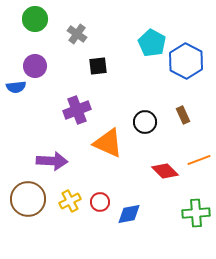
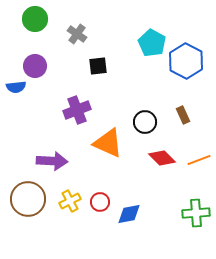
red diamond: moved 3 px left, 13 px up
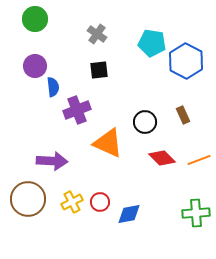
gray cross: moved 20 px right
cyan pentagon: rotated 20 degrees counterclockwise
black square: moved 1 px right, 4 px down
blue semicircle: moved 37 px right; rotated 90 degrees counterclockwise
yellow cross: moved 2 px right, 1 px down
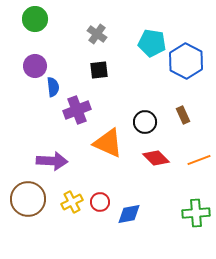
red diamond: moved 6 px left
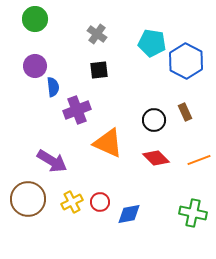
brown rectangle: moved 2 px right, 3 px up
black circle: moved 9 px right, 2 px up
purple arrow: rotated 28 degrees clockwise
green cross: moved 3 px left; rotated 16 degrees clockwise
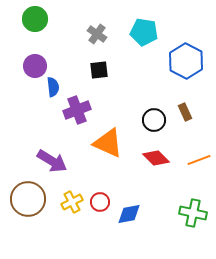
cyan pentagon: moved 8 px left, 11 px up
